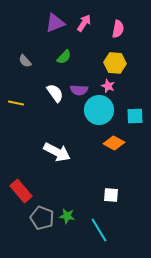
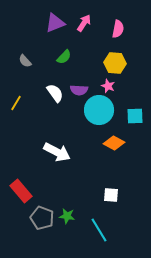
yellow line: rotated 70 degrees counterclockwise
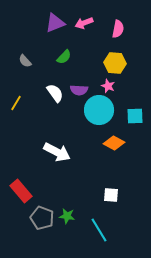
pink arrow: rotated 144 degrees counterclockwise
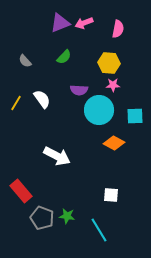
purple triangle: moved 5 px right
yellow hexagon: moved 6 px left
pink star: moved 5 px right, 1 px up; rotated 24 degrees counterclockwise
white semicircle: moved 13 px left, 6 px down
white arrow: moved 4 px down
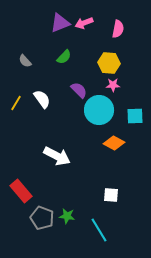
purple semicircle: rotated 138 degrees counterclockwise
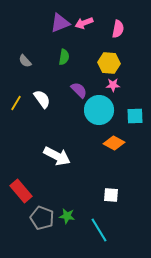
green semicircle: rotated 35 degrees counterclockwise
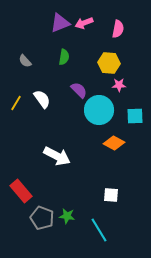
pink star: moved 6 px right
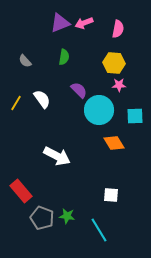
yellow hexagon: moved 5 px right
orange diamond: rotated 30 degrees clockwise
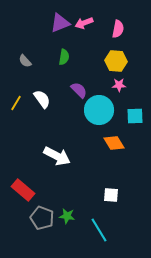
yellow hexagon: moved 2 px right, 2 px up
red rectangle: moved 2 px right, 1 px up; rotated 10 degrees counterclockwise
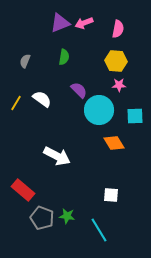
gray semicircle: rotated 64 degrees clockwise
white semicircle: rotated 18 degrees counterclockwise
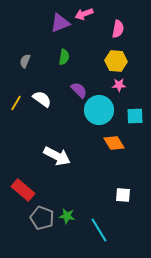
pink arrow: moved 9 px up
white square: moved 12 px right
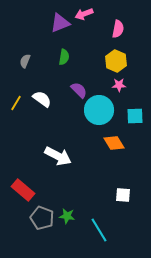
yellow hexagon: rotated 20 degrees clockwise
white arrow: moved 1 px right
